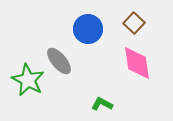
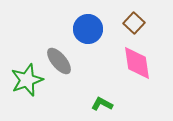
green star: moved 1 px left; rotated 24 degrees clockwise
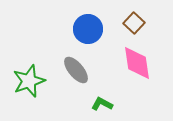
gray ellipse: moved 17 px right, 9 px down
green star: moved 2 px right, 1 px down
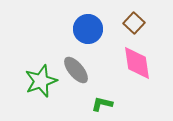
green star: moved 12 px right
green L-shape: rotated 15 degrees counterclockwise
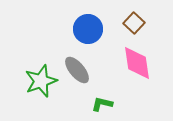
gray ellipse: moved 1 px right
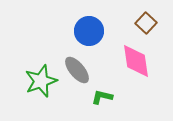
brown square: moved 12 px right
blue circle: moved 1 px right, 2 px down
pink diamond: moved 1 px left, 2 px up
green L-shape: moved 7 px up
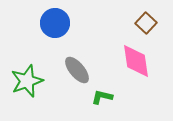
blue circle: moved 34 px left, 8 px up
green star: moved 14 px left
